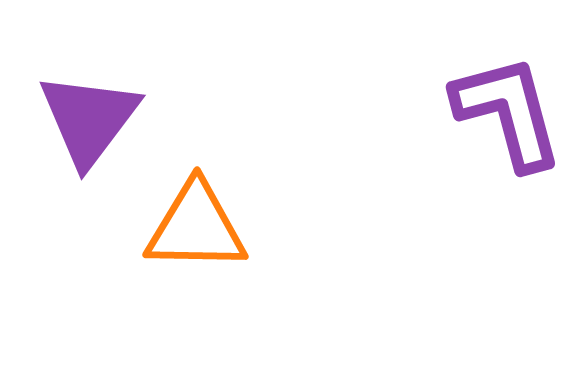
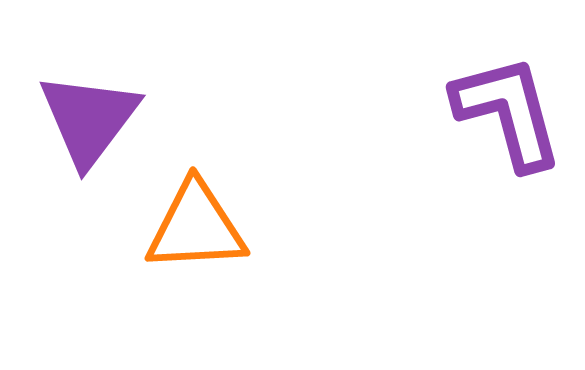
orange triangle: rotated 4 degrees counterclockwise
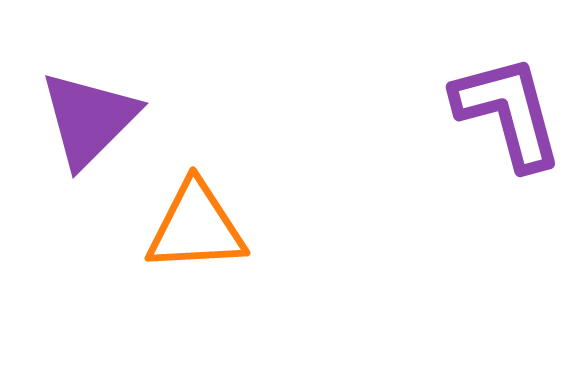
purple triangle: rotated 8 degrees clockwise
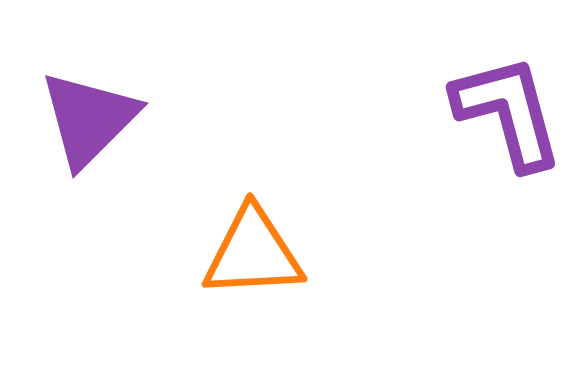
orange triangle: moved 57 px right, 26 px down
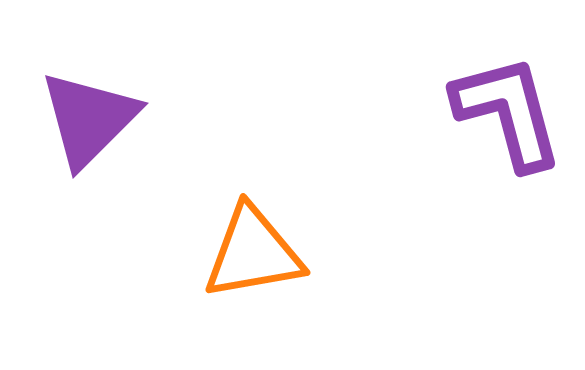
orange triangle: rotated 7 degrees counterclockwise
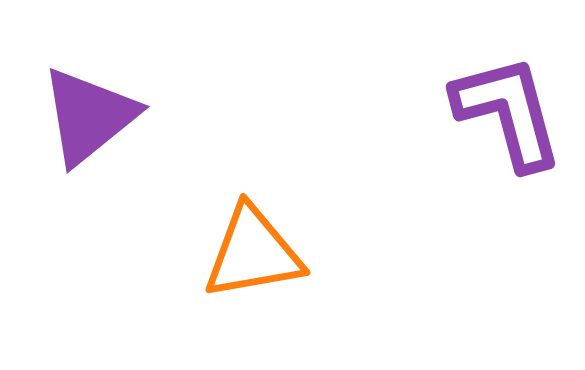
purple triangle: moved 3 px up; rotated 6 degrees clockwise
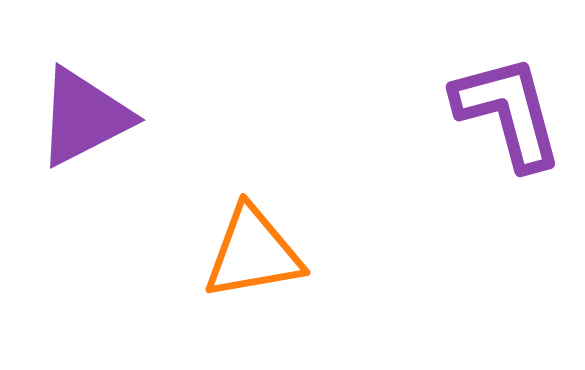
purple triangle: moved 5 px left, 1 px down; rotated 12 degrees clockwise
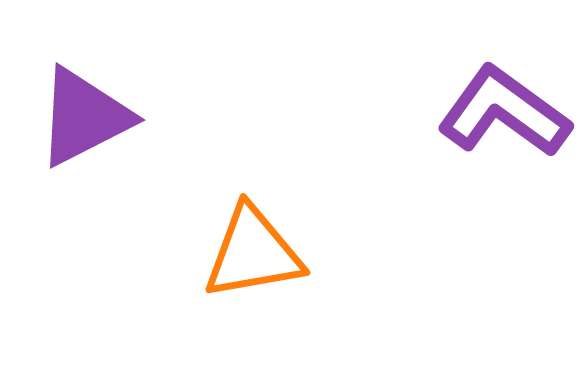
purple L-shape: moved 4 px left; rotated 39 degrees counterclockwise
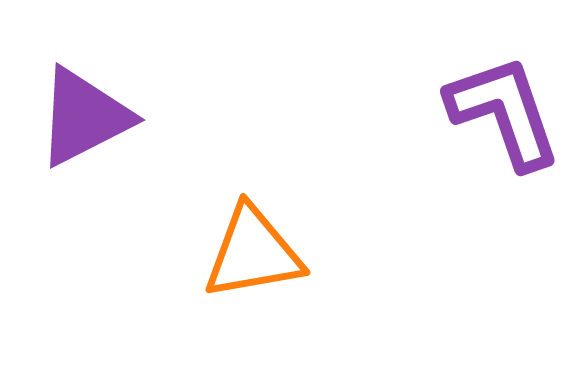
purple L-shape: rotated 35 degrees clockwise
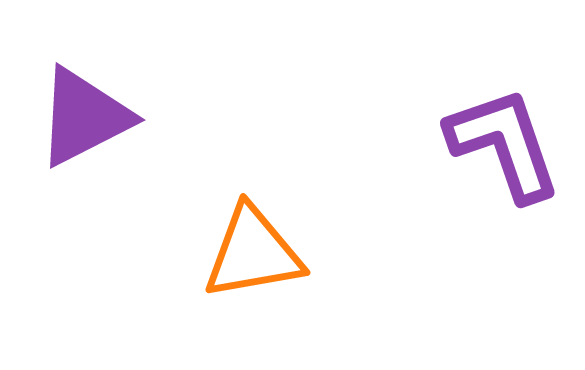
purple L-shape: moved 32 px down
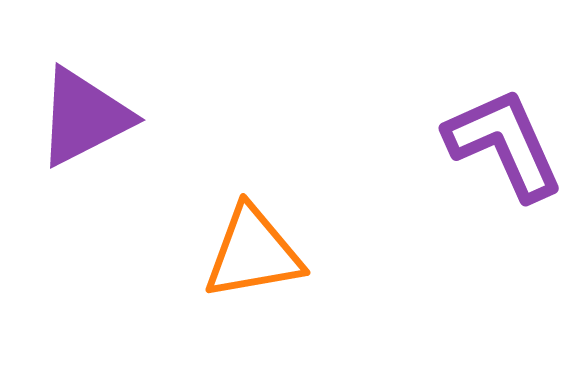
purple L-shape: rotated 5 degrees counterclockwise
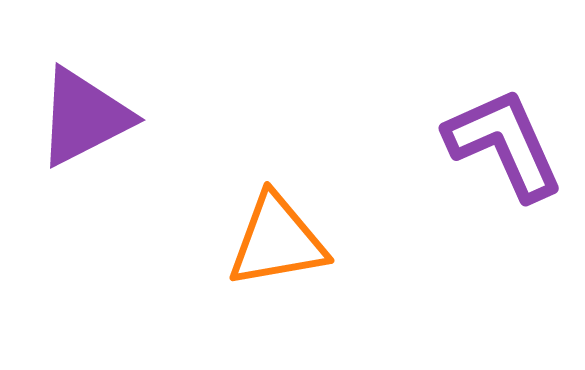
orange triangle: moved 24 px right, 12 px up
